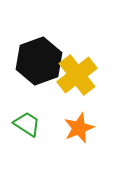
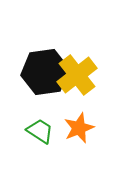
black hexagon: moved 6 px right, 11 px down; rotated 12 degrees clockwise
green trapezoid: moved 13 px right, 7 px down
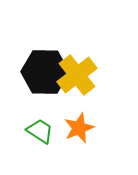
black hexagon: rotated 9 degrees clockwise
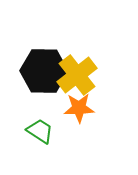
black hexagon: moved 1 px left, 1 px up
orange star: moved 20 px up; rotated 20 degrees clockwise
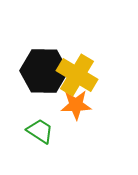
yellow cross: rotated 21 degrees counterclockwise
orange star: moved 3 px left, 3 px up
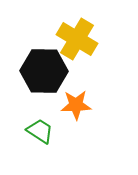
yellow cross: moved 36 px up
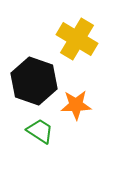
black hexagon: moved 10 px left, 10 px down; rotated 18 degrees clockwise
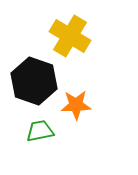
yellow cross: moved 7 px left, 3 px up
green trapezoid: rotated 44 degrees counterclockwise
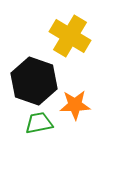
orange star: moved 1 px left
green trapezoid: moved 1 px left, 8 px up
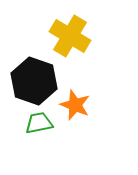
orange star: rotated 24 degrees clockwise
